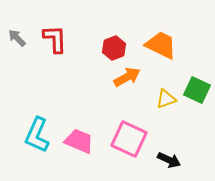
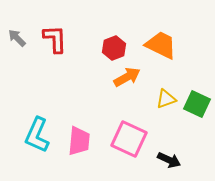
green square: moved 14 px down
pink trapezoid: rotated 72 degrees clockwise
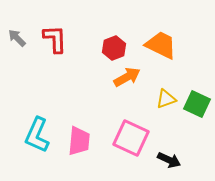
pink square: moved 2 px right, 1 px up
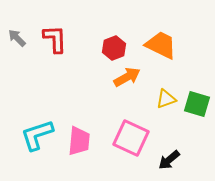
green square: rotated 8 degrees counterclockwise
cyan L-shape: rotated 48 degrees clockwise
black arrow: rotated 115 degrees clockwise
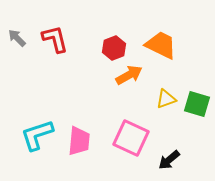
red L-shape: rotated 12 degrees counterclockwise
orange arrow: moved 2 px right, 2 px up
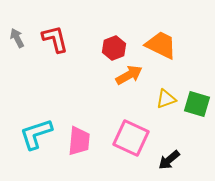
gray arrow: rotated 18 degrees clockwise
cyan L-shape: moved 1 px left, 1 px up
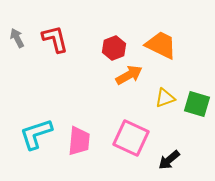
yellow triangle: moved 1 px left, 1 px up
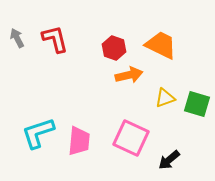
red hexagon: rotated 20 degrees counterclockwise
orange arrow: rotated 16 degrees clockwise
cyan L-shape: moved 2 px right, 1 px up
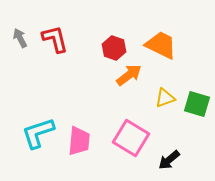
gray arrow: moved 3 px right
orange arrow: rotated 24 degrees counterclockwise
pink square: rotated 6 degrees clockwise
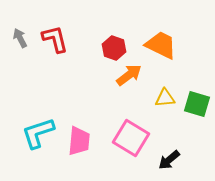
yellow triangle: rotated 15 degrees clockwise
